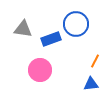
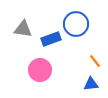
orange line: rotated 64 degrees counterclockwise
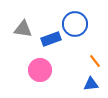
blue circle: moved 1 px left
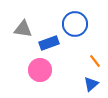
blue rectangle: moved 2 px left, 4 px down
blue triangle: rotated 35 degrees counterclockwise
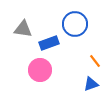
blue triangle: rotated 21 degrees clockwise
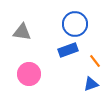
gray triangle: moved 1 px left, 3 px down
blue rectangle: moved 19 px right, 7 px down
pink circle: moved 11 px left, 4 px down
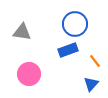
blue triangle: rotated 28 degrees counterclockwise
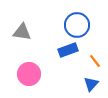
blue circle: moved 2 px right, 1 px down
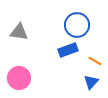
gray triangle: moved 3 px left
orange line: rotated 24 degrees counterclockwise
pink circle: moved 10 px left, 4 px down
blue triangle: moved 2 px up
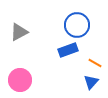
gray triangle: rotated 36 degrees counterclockwise
orange line: moved 2 px down
pink circle: moved 1 px right, 2 px down
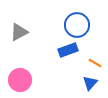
blue triangle: moved 1 px left, 1 px down
